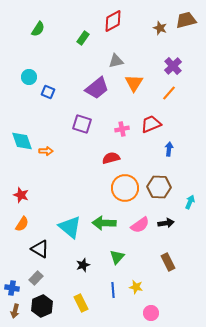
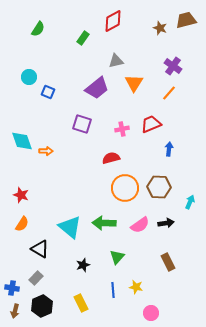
purple cross: rotated 12 degrees counterclockwise
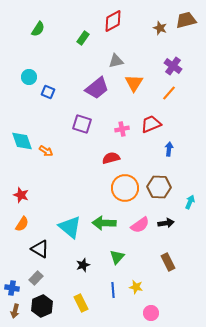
orange arrow: rotated 32 degrees clockwise
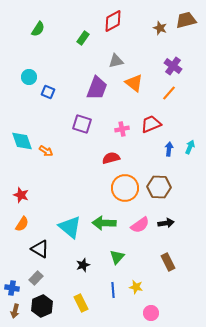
orange triangle: rotated 24 degrees counterclockwise
purple trapezoid: rotated 30 degrees counterclockwise
cyan arrow: moved 55 px up
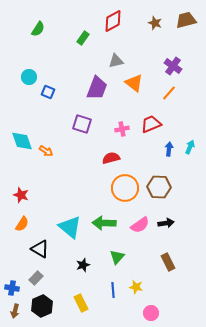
brown star: moved 5 px left, 5 px up
